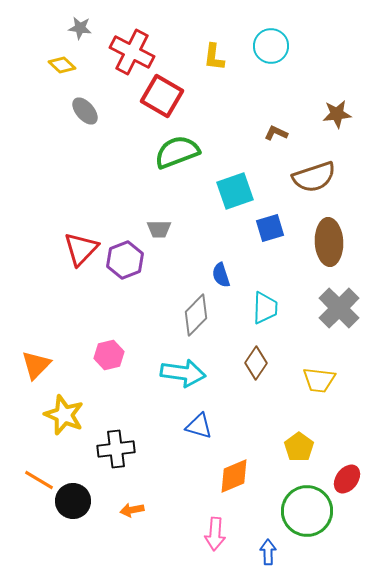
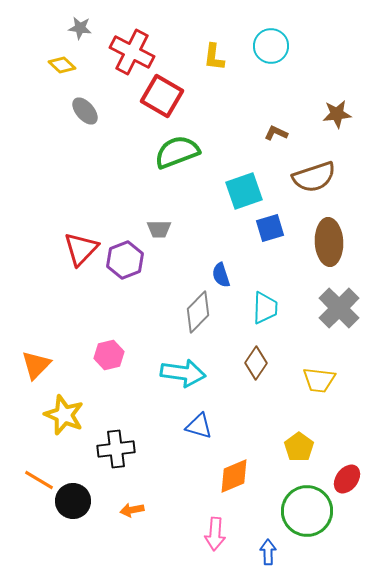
cyan square: moved 9 px right
gray diamond: moved 2 px right, 3 px up
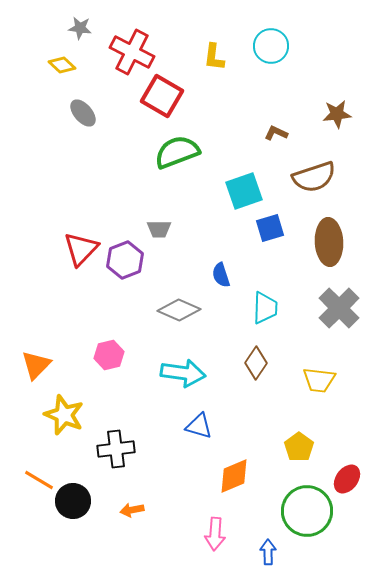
gray ellipse: moved 2 px left, 2 px down
gray diamond: moved 19 px left, 2 px up; rotated 69 degrees clockwise
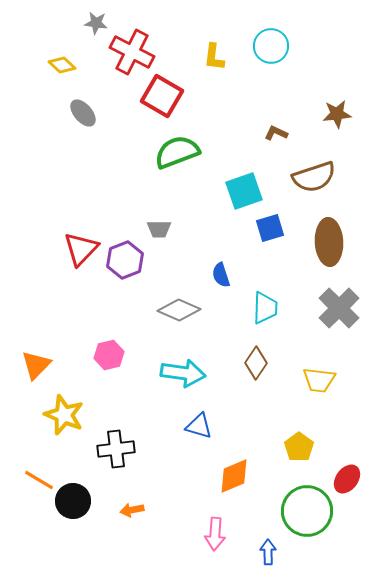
gray star: moved 16 px right, 5 px up
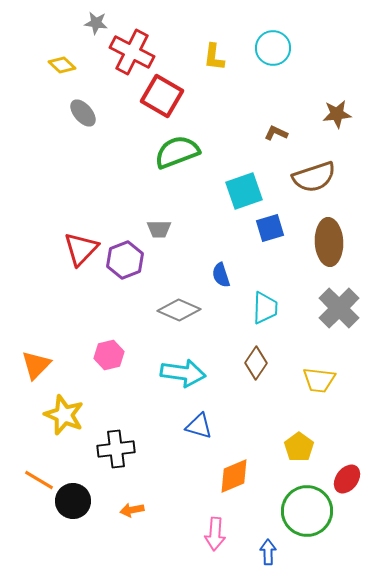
cyan circle: moved 2 px right, 2 px down
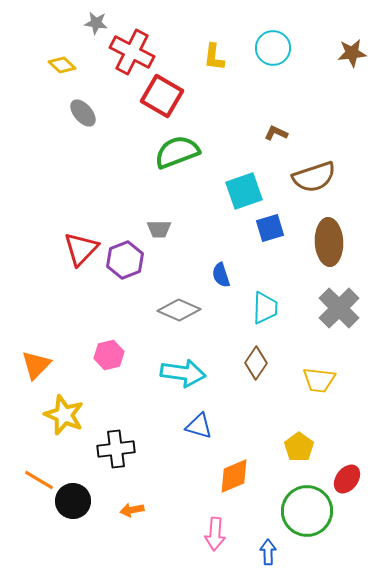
brown star: moved 15 px right, 61 px up
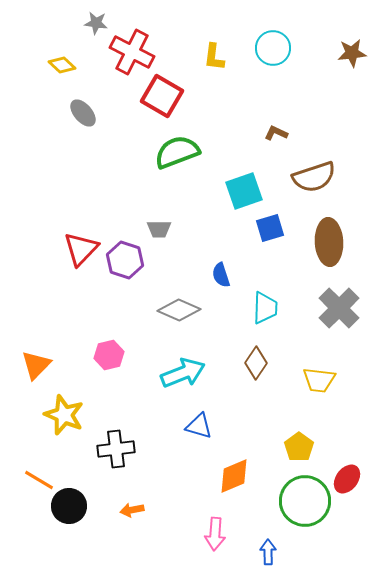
purple hexagon: rotated 21 degrees counterclockwise
cyan arrow: rotated 30 degrees counterclockwise
black circle: moved 4 px left, 5 px down
green circle: moved 2 px left, 10 px up
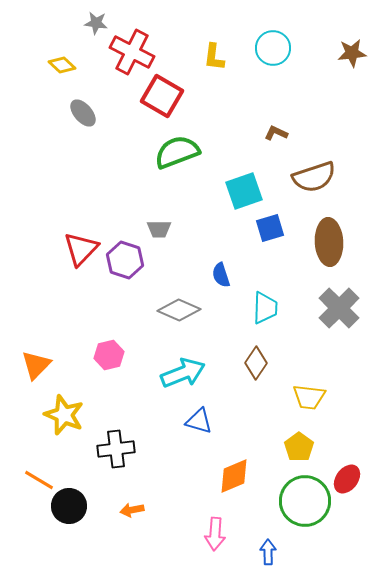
yellow trapezoid: moved 10 px left, 17 px down
blue triangle: moved 5 px up
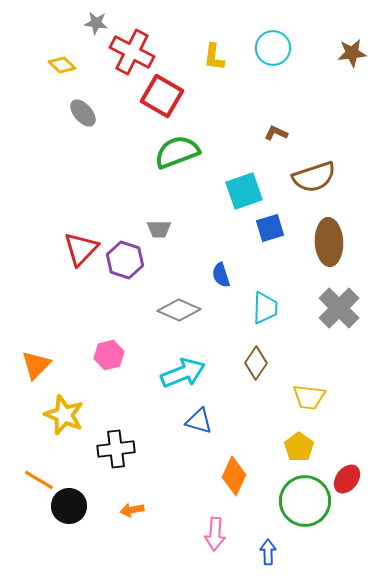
orange diamond: rotated 42 degrees counterclockwise
